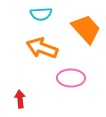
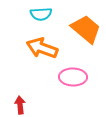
orange trapezoid: rotated 8 degrees counterclockwise
pink ellipse: moved 2 px right, 1 px up
red arrow: moved 6 px down
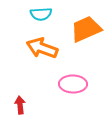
orange trapezoid: rotated 64 degrees counterclockwise
pink ellipse: moved 7 px down
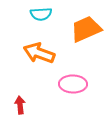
orange arrow: moved 3 px left, 5 px down
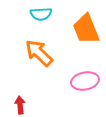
orange trapezoid: rotated 88 degrees counterclockwise
orange arrow: rotated 24 degrees clockwise
pink ellipse: moved 12 px right, 3 px up; rotated 12 degrees counterclockwise
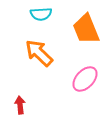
pink ellipse: moved 2 px up; rotated 36 degrees counterclockwise
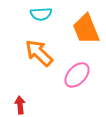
pink ellipse: moved 8 px left, 4 px up
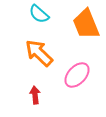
cyan semicircle: moved 2 px left; rotated 45 degrees clockwise
orange trapezoid: moved 5 px up
red arrow: moved 15 px right, 10 px up
